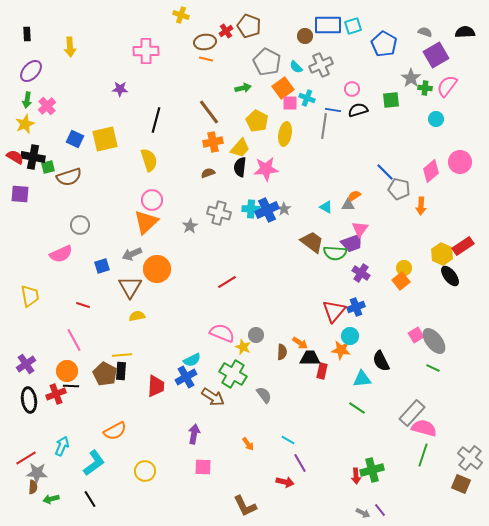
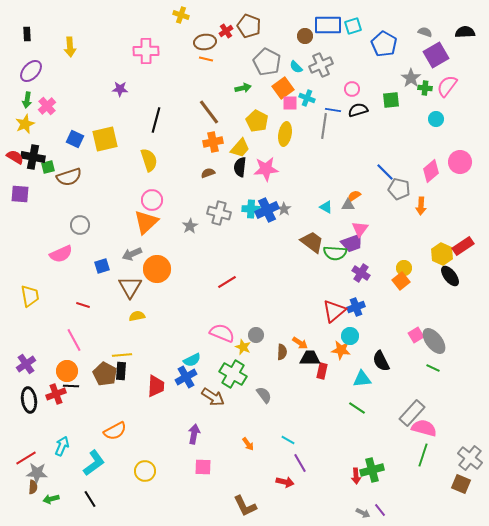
red triangle at (334, 311): rotated 10 degrees clockwise
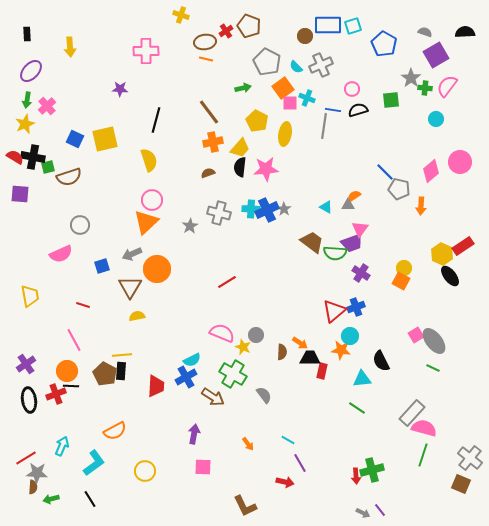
orange square at (401, 281): rotated 24 degrees counterclockwise
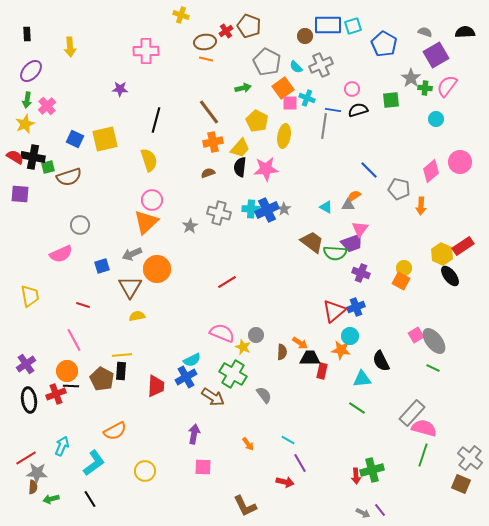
yellow ellipse at (285, 134): moved 1 px left, 2 px down
blue line at (385, 172): moved 16 px left, 2 px up
purple cross at (361, 273): rotated 12 degrees counterclockwise
brown pentagon at (105, 374): moved 3 px left, 5 px down
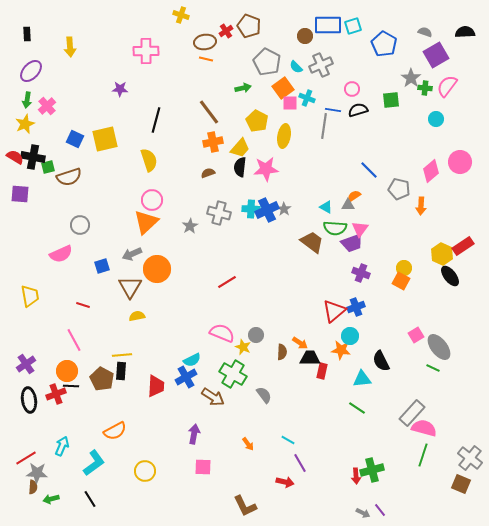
green semicircle at (335, 253): moved 25 px up
gray ellipse at (434, 341): moved 5 px right, 6 px down
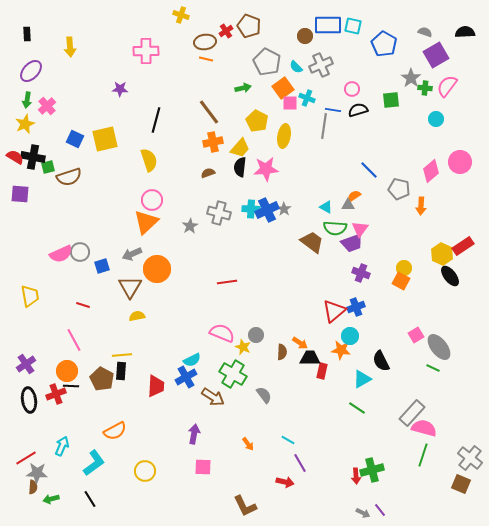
cyan square at (353, 26): rotated 30 degrees clockwise
gray circle at (80, 225): moved 27 px down
red line at (227, 282): rotated 24 degrees clockwise
cyan triangle at (362, 379): rotated 24 degrees counterclockwise
